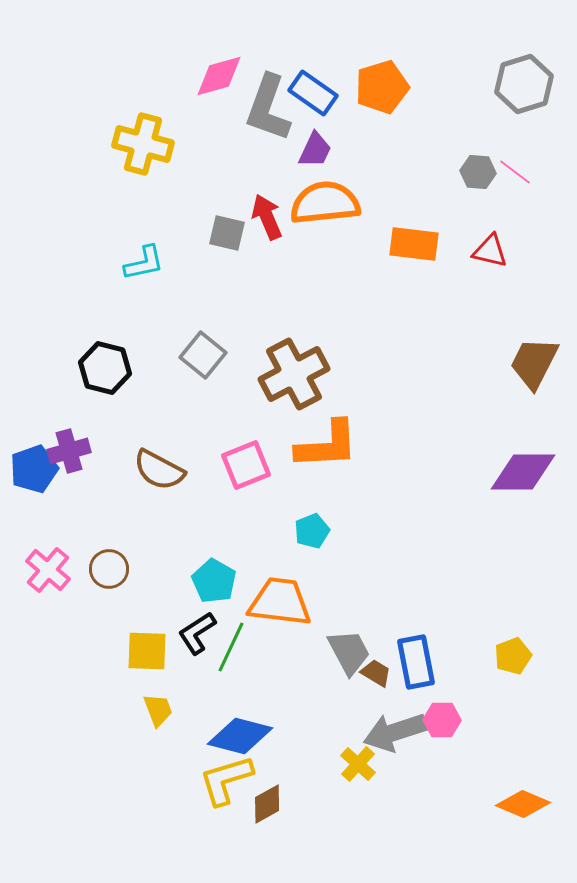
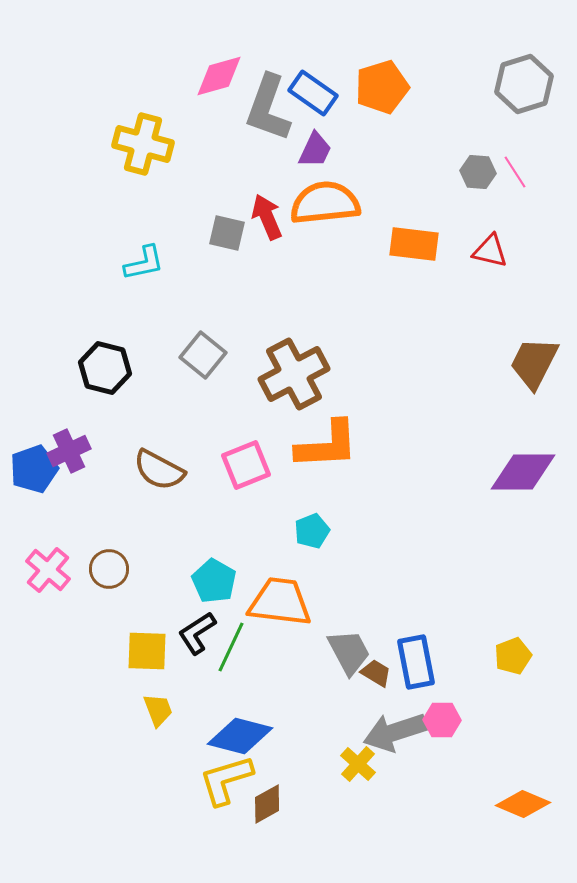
pink line at (515, 172): rotated 20 degrees clockwise
purple cross at (69, 451): rotated 9 degrees counterclockwise
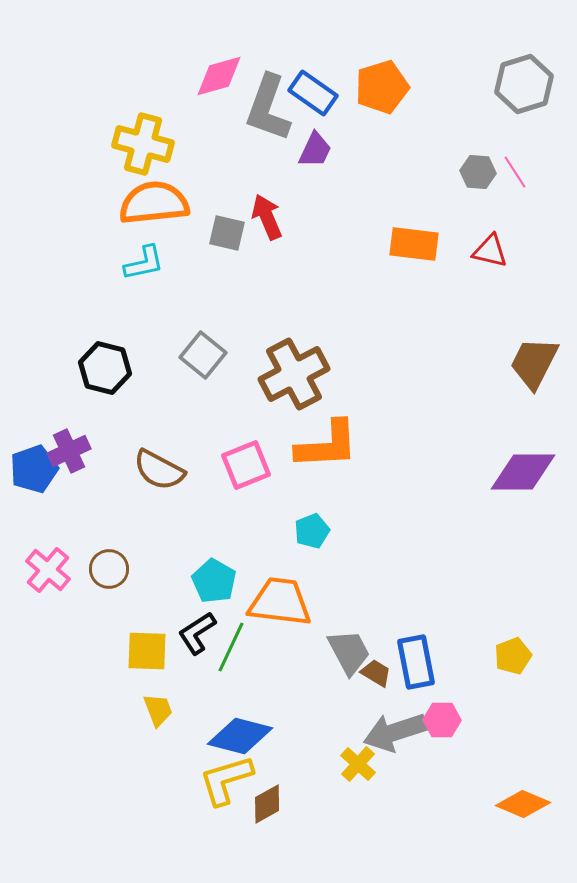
orange semicircle at (325, 203): moved 171 px left
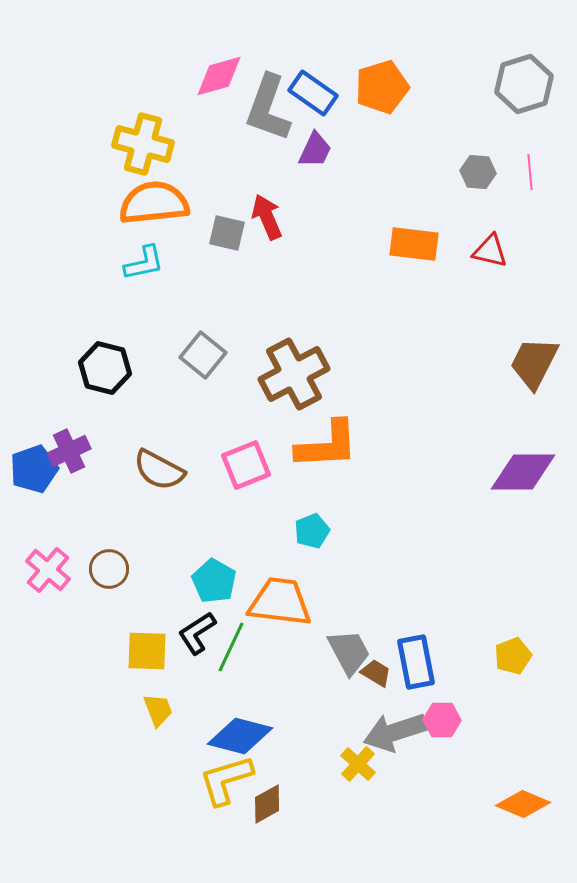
pink line at (515, 172): moved 15 px right; rotated 28 degrees clockwise
